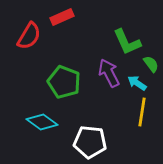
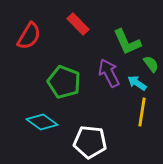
red rectangle: moved 16 px right, 7 px down; rotated 70 degrees clockwise
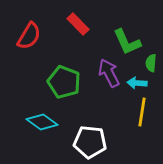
green semicircle: moved 1 px up; rotated 138 degrees counterclockwise
cyan arrow: rotated 30 degrees counterclockwise
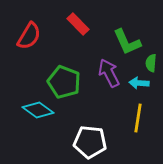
cyan arrow: moved 2 px right
yellow line: moved 4 px left, 6 px down
cyan diamond: moved 4 px left, 12 px up
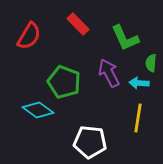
green L-shape: moved 2 px left, 4 px up
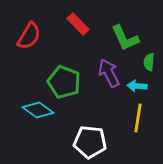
green semicircle: moved 2 px left, 1 px up
cyan arrow: moved 2 px left, 3 px down
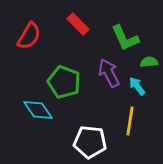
green semicircle: rotated 78 degrees clockwise
cyan arrow: rotated 48 degrees clockwise
cyan diamond: rotated 20 degrees clockwise
yellow line: moved 8 px left, 3 px down
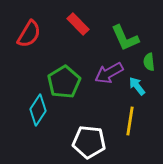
red semicircle: moved 2 px up
green semicircle: rotated 90 degrees counterclockwise
purple arrow: rotated 92 degrees counterclockwise
green pentagon: rotated 20 degrees clockwise
cyan diamond: rotated 68 degrees clockwise
white pentagon: moved 1 px left
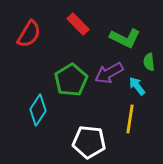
green L-shape: rotated 40 degrees counterclockwise
green pentagon: moved 7 px right, 2 px up
yellow line: moved 2 px up
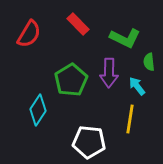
purple arrow: rotated 60 degrees counterclockwise
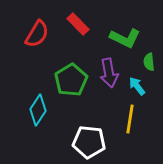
red semicircle: moved 8 px right
purple arrow: rotated 12 degrees counterclockwise
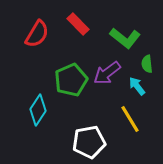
green L-shape: rotated 12 degrees clockwise
green semicircle: moved 2 px left, 2 px down
purple arrow: moved 2 px left; rotated 64 degrees clockwise
green pentagon: rotated 8 degrees clockwise
yellow line: rotated 40 degrees counterclockwise
white pentagon: rotated 16 degrees counterclockwise
